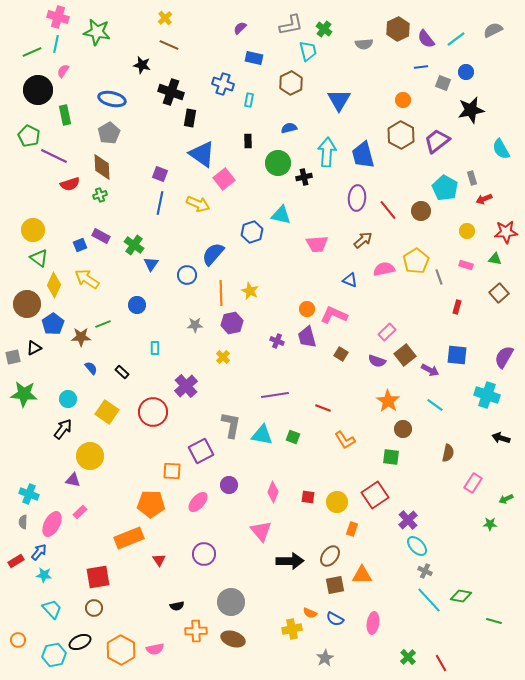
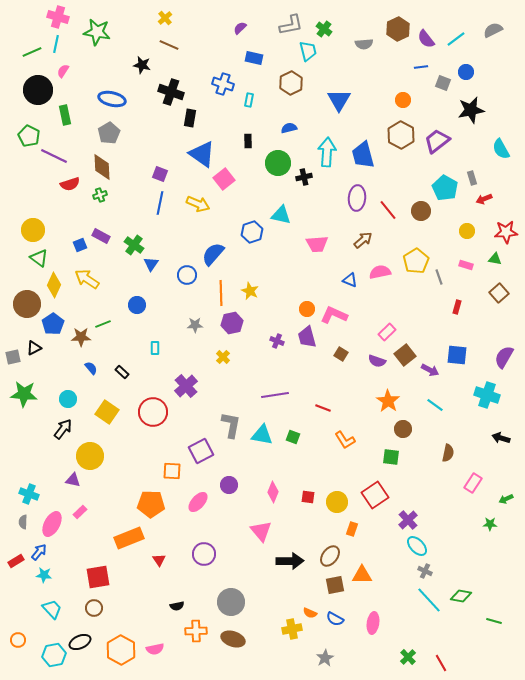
pink semicircle at (384, 269): moved 4 px left, 3 px down
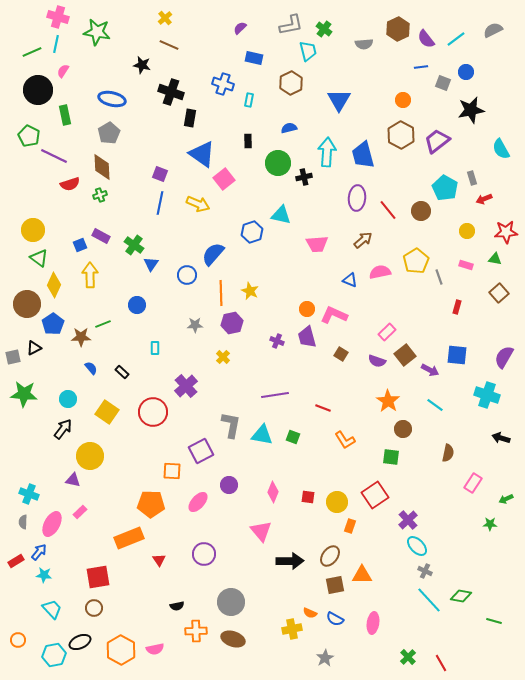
yellow arrow at (87, 279): moved 3 px right, 4 px up; rotated 55 degrees clockwise
orange rectangle at (352, 529): moved 2 px left, 3 px up
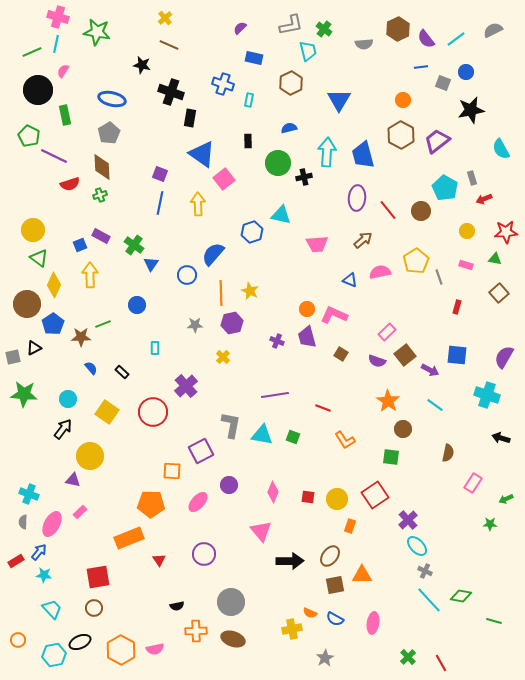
yellow arrow at (198, 204): rotated 115 degrees counterclockwise
yellow circle at (337, 502): moved 3 px up
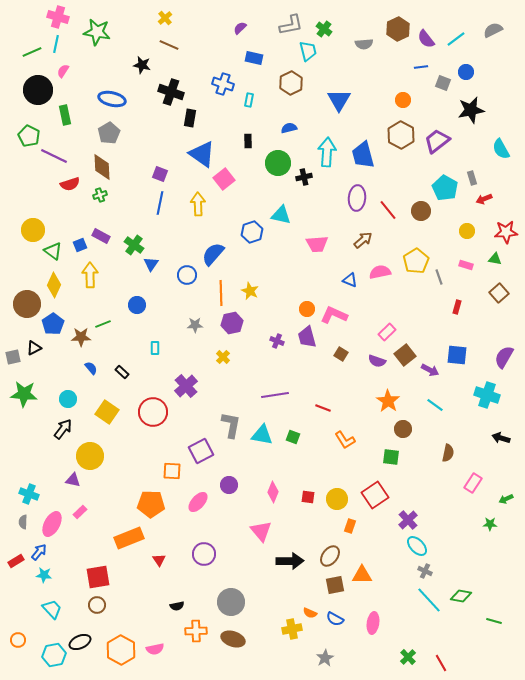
green triangle at (39, 258): moved 14 px right, 7 px up
brown circle at (94, 608): moved 3 px right, 3 px up
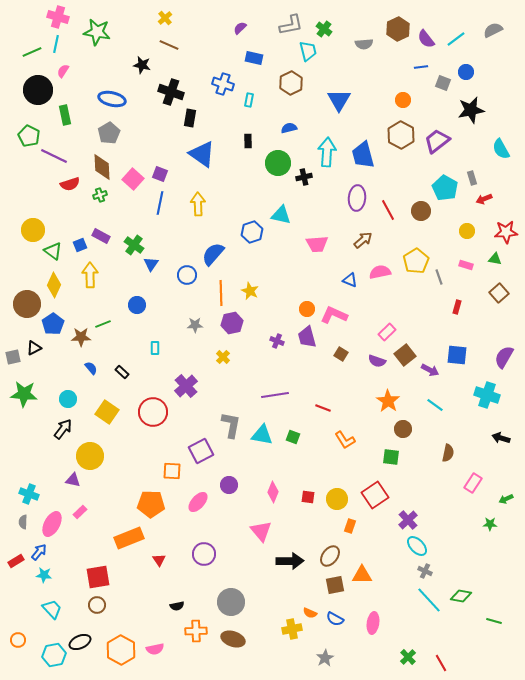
pink square at (224, 179): moved 91 px left; rotated 10 degrees counterclockwise
red line at (388, 210): rotated 10 degrees clockwise
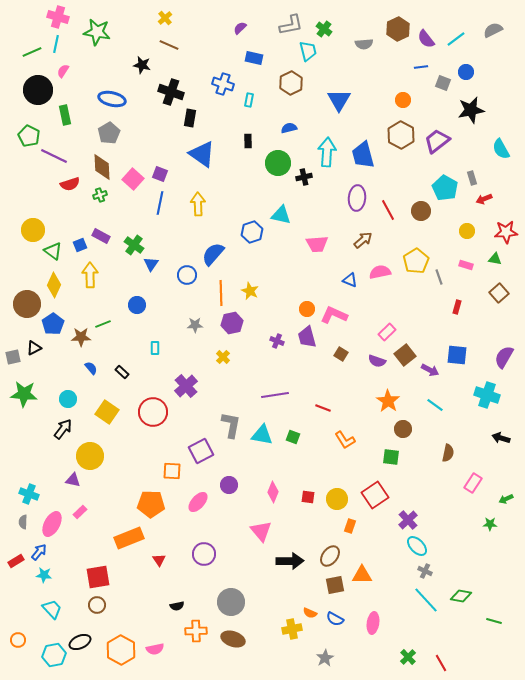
cyan line at (429, 600): moved 3 px left
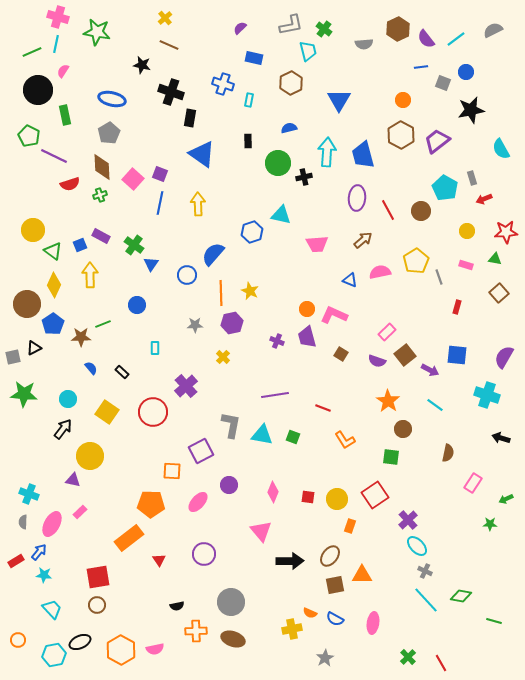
orange rectangle at (129, 538): rotated 16 degrees counterclockwise
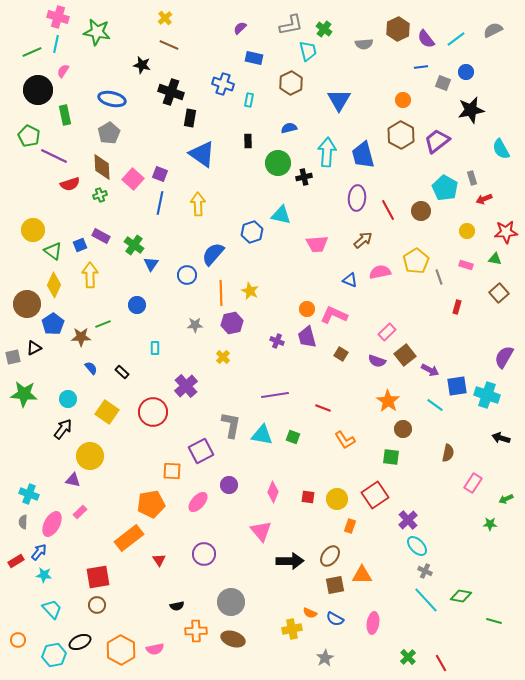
blue square at (457, 355): moved 31 px down; rotated 15 degrees counterclockwise
orange pentagon at (151, 504): rotated 12 degrees counterclockwise
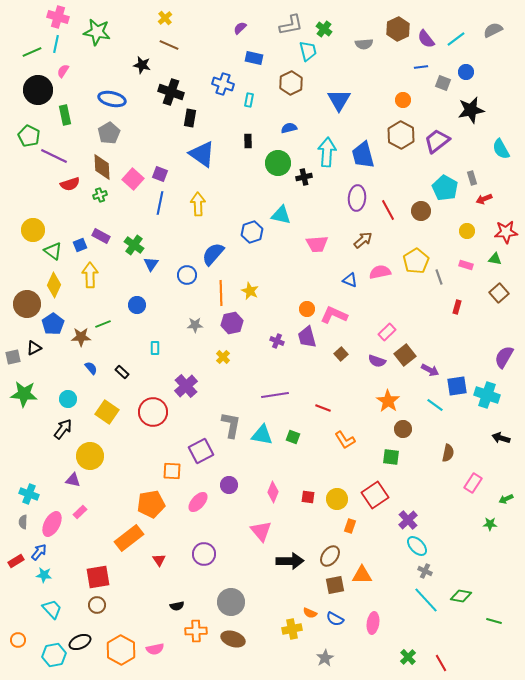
brown square at (341, 354): rotated 16 degrees clockwise
